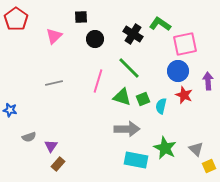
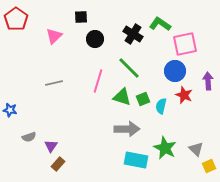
blue circle: moved 3 px left
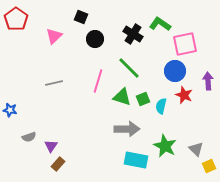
black square: rotated 24 degrees clockwise
green star: moved 2 px up
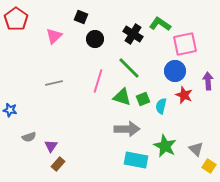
yellow square: rotated 32 degrees counterclockwise
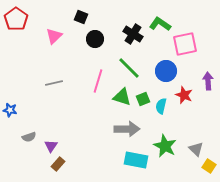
blue circle: moved 9 px left
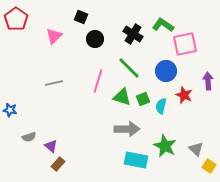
green L-shape: moved 3 px right, 1 px down
purple triangle: rotated 24 degrees counterclockwise
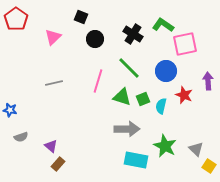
pink triangle: moved 1 px left, 1 px down
gray semicircle: moved 8 px left
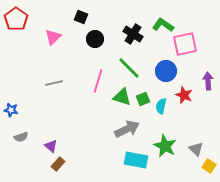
blue star: moved 1 px right
gray arrow: rotated 25 degrees counterclockwise
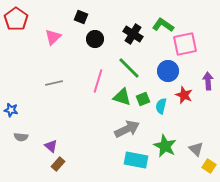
blue circle: moved 2 px right
gray semicircle: rotated 24 degrees clockwise
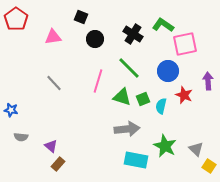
pink triangle: rotated 36 degrees clockwise
gray line: rotated 60 degrees clockwise
gray arrow: rotated 20 degrees clockwise
